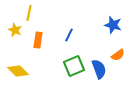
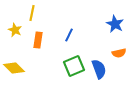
yellow line: moved 3 px right
blue star: moved 2 px right, 1 px up; rotated 12 degrees clockwise
orange semicircle: moved 1 px right, 2 px up; rotated 24 degrees clockwise
yellow diamond: moved 4 px left, 3 px up
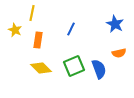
blue line: moved 2 px right, 6 px up
yellow diamond: moved 27 px right
